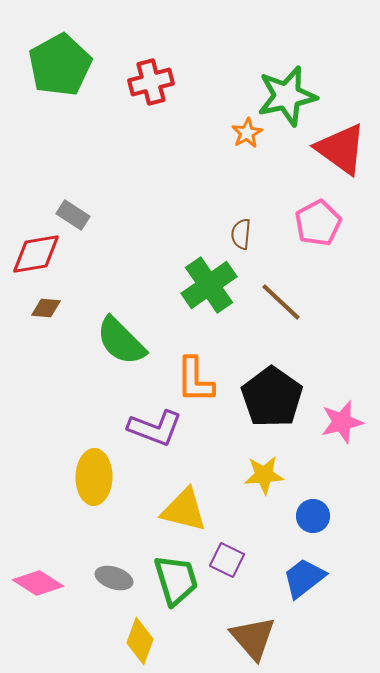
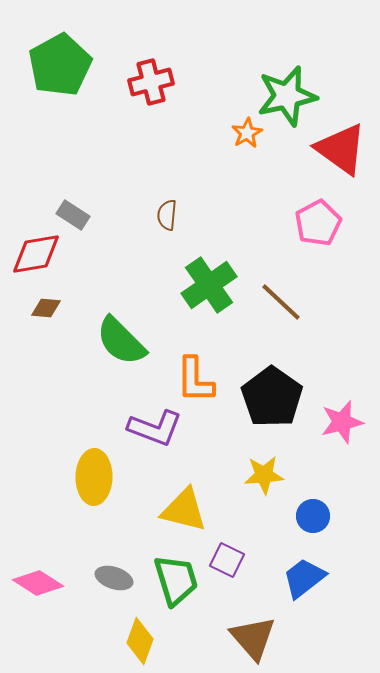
brown semicircle: moved 74 px left, 19 px up
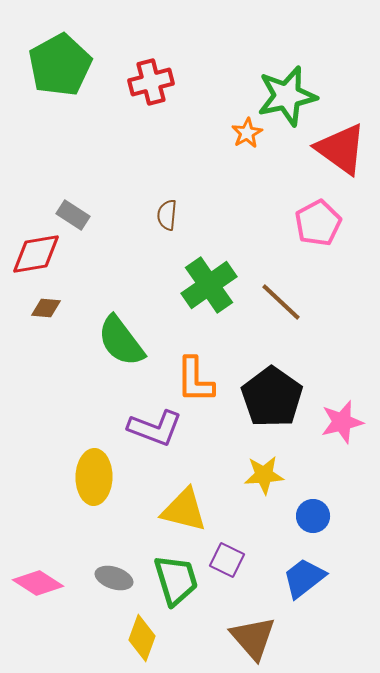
green semicircle: rotated 8 degrees clockwise
yellow diamond: moved 2 px right, 3 px up
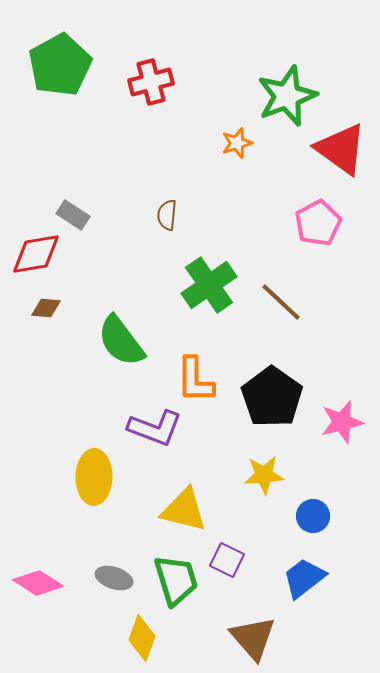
green star: rotated 8 degrees counterclockwise
orange star: moved 10 px left, 10 px down; rotated 12 degrees clockwise
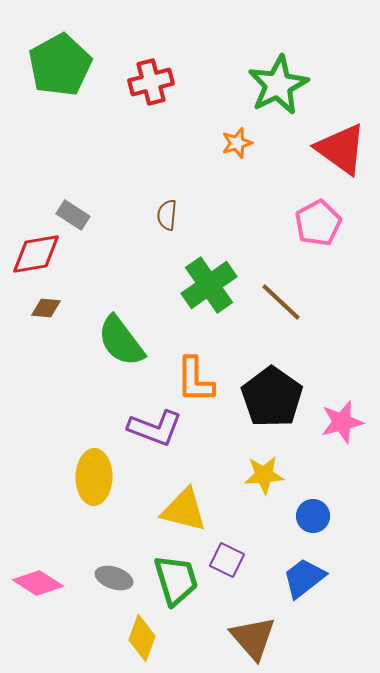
green star: moved 9 px left, 11 px up; rotated 6 degrees counterclockwise
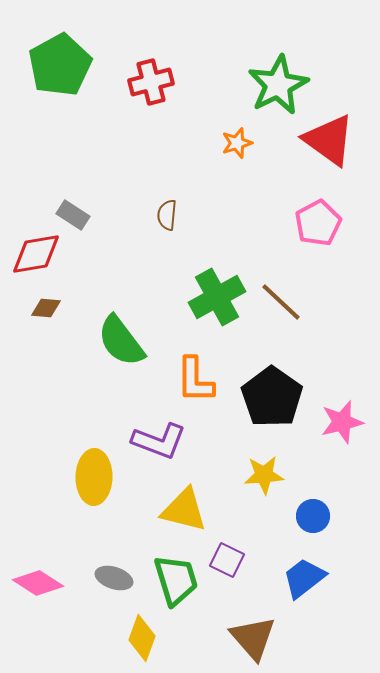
red triangle: moved 12 px left, 9 px up
green cross: moved 8 px right, 12 px down; rotated 6 degrees clockwise
purple L-shape: moved 4 px right, 13 px down
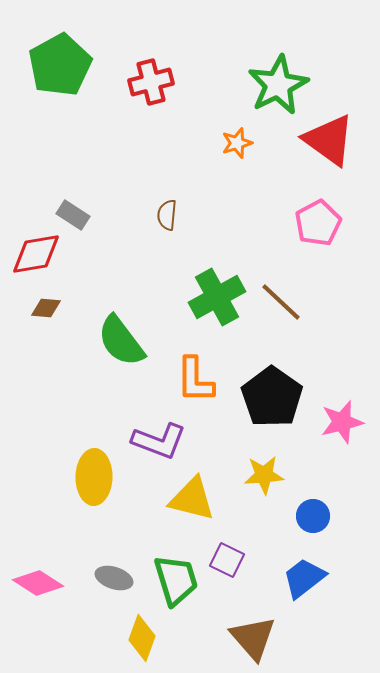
yellow triangle: moved 8 px right, 11 px up
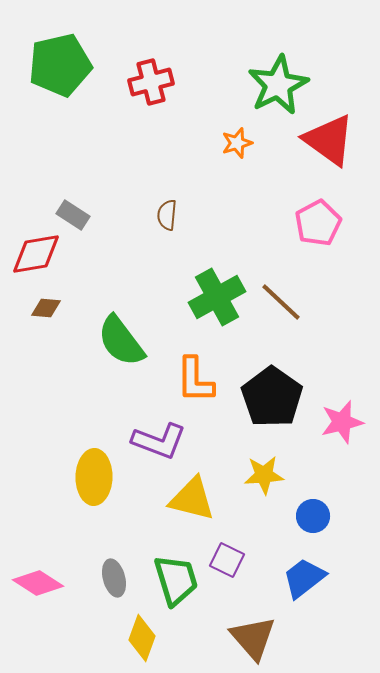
green pentagon: rotated 16 degrees clockwise
gray ellipse: rotated 57 degrees clockwise
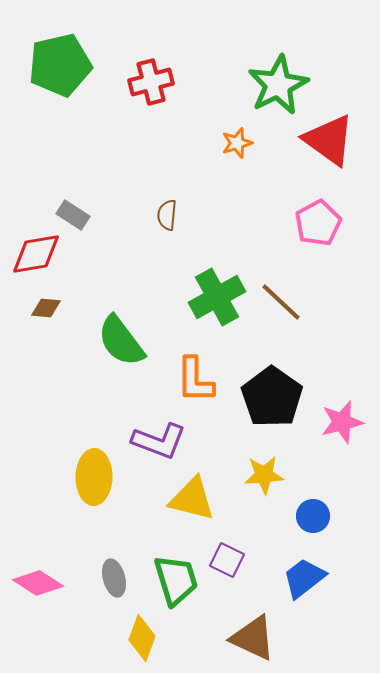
brown triangle: rotated 24 degrees counterclockwise
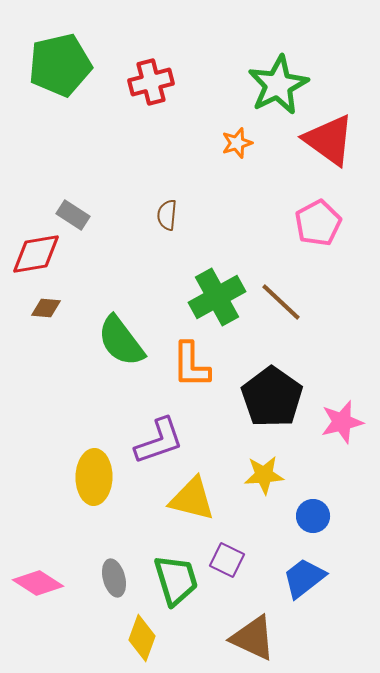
orange L-shape: moved 4 px left, 15 px up
purple L-shape: rotated 40 degrees counterclockwise
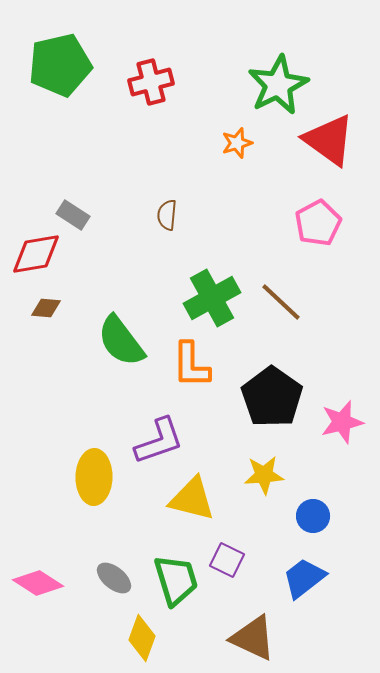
green cross: moved 5 px left, 1 px down
gray ellipse: rotated 36 degrees counterclockwise
